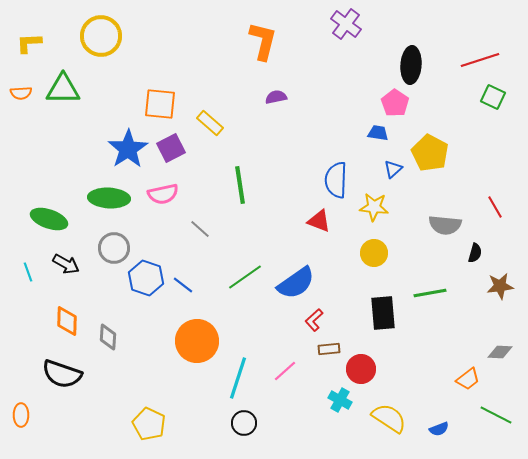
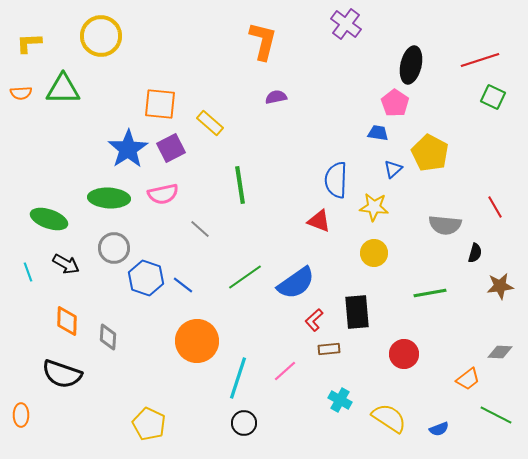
black ellipse at (411, 65): rotated 9 degrees clockwise
black rectangle at (383, 313): moved 26 px left, 1 px up
red circle at (361, 369): moved 43 px right, 15 px up
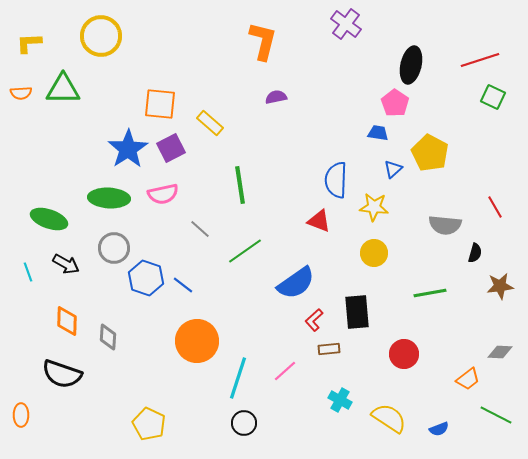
green line at (245, 277): moved 26 px up
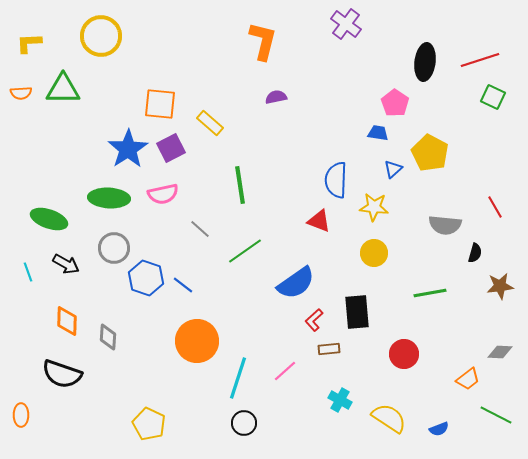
black ellipse at (411, 65): moved 14 px right, 3 px up; rotated 6 degrees counterclockwise
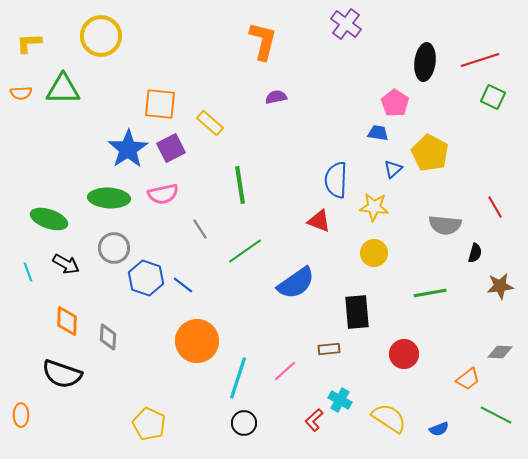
gray line at (200, 229): rotated 15 degrees clockwise
red L-shape at (314, 320): moved 100 px down
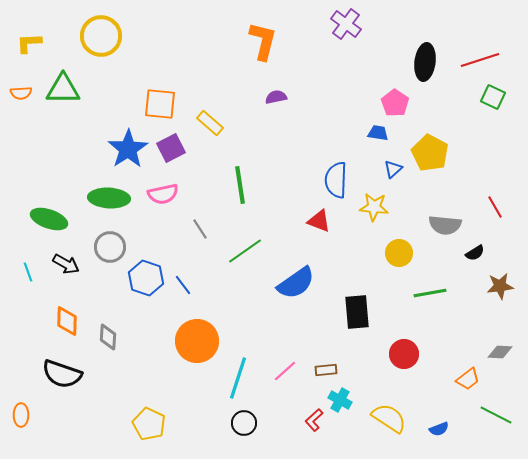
gray circle at (114, 248): moved 4 px left, 1 px up
yellow circle at (374, 253): moved 25 px right
black semicircle at (475, 253): rotated 42 degrees clockwise
blue line at (183, 285): rotated 15 degrees clockwise
brown rectangle at (329, 349): moved 3 px left, 21 px down
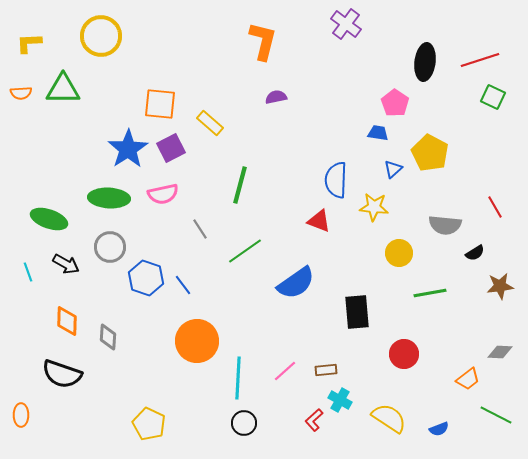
green line at (240, 185): rotated 24 degrees clockwise
cyan line at (238, 378): rotated 15 degrees counterclockwise
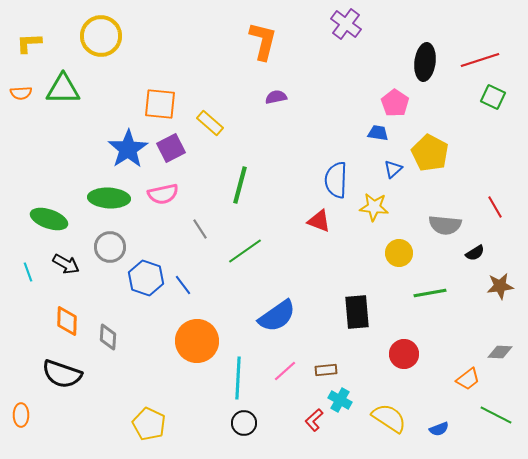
blue semicircle at (296, 283): moved 19 px left, 33 px down
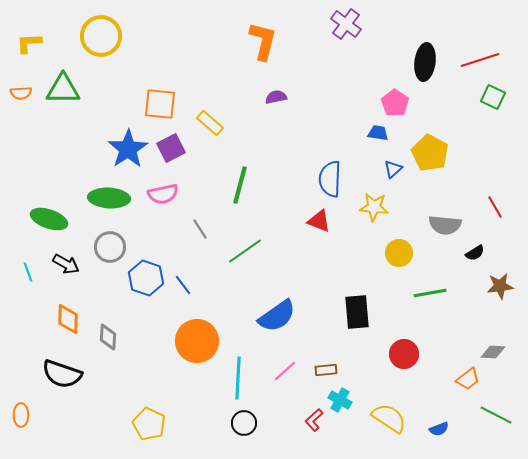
blue semicircle at (336, 180): moved 6 px left, 1 px up
orange diamond at (67, 321): moved 1 px right, 2 px up
gray diamond at (500, 352): moved 7 px left
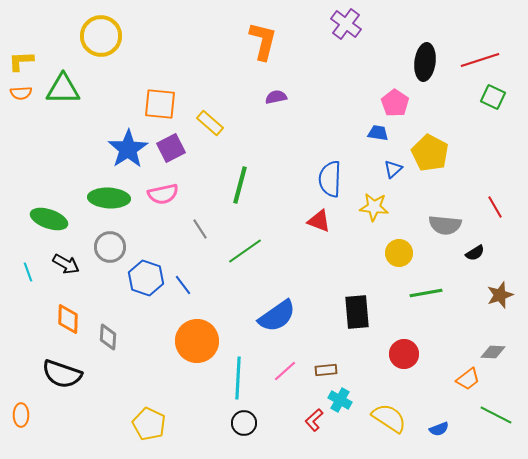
yellow L-shape at (29, 43): moved 8 px left, 18 px down
brown star at (500, 286): moved 9 px down; rotated 12 degrees counterclockwise
green line at (430, 293): moved 4 px left
